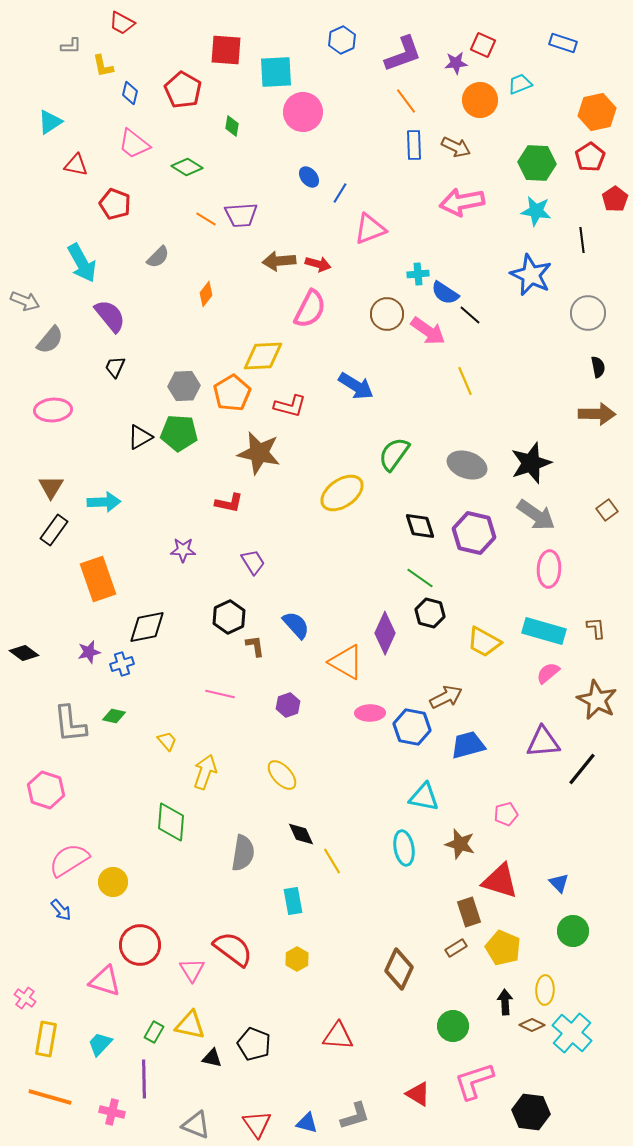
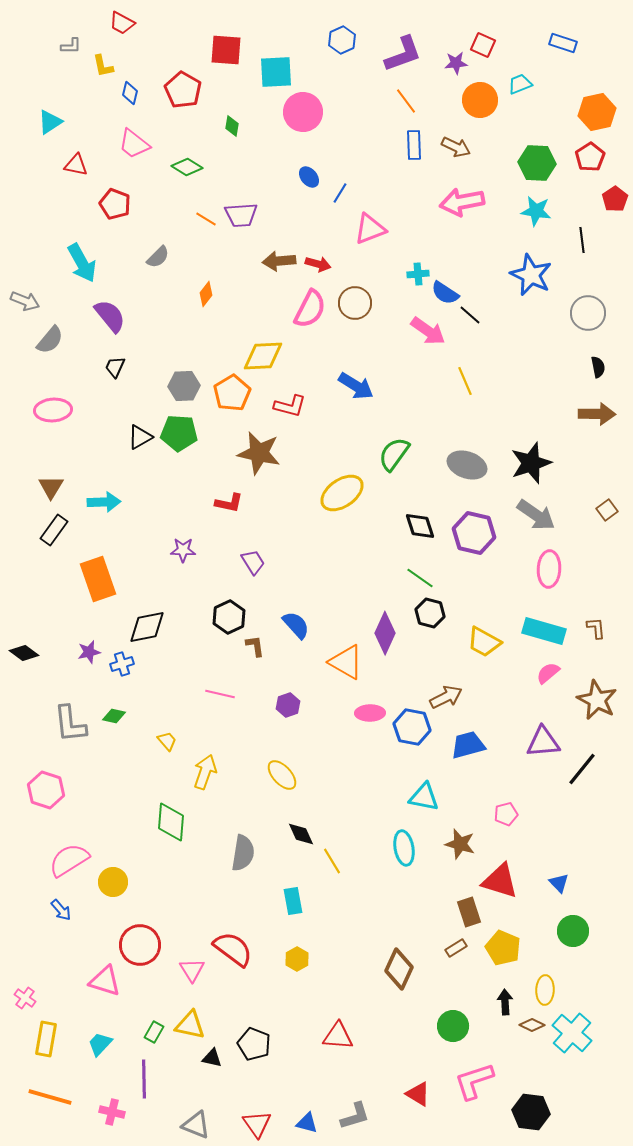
brown circle at (387, 314): moved 32 px left, 11 px up
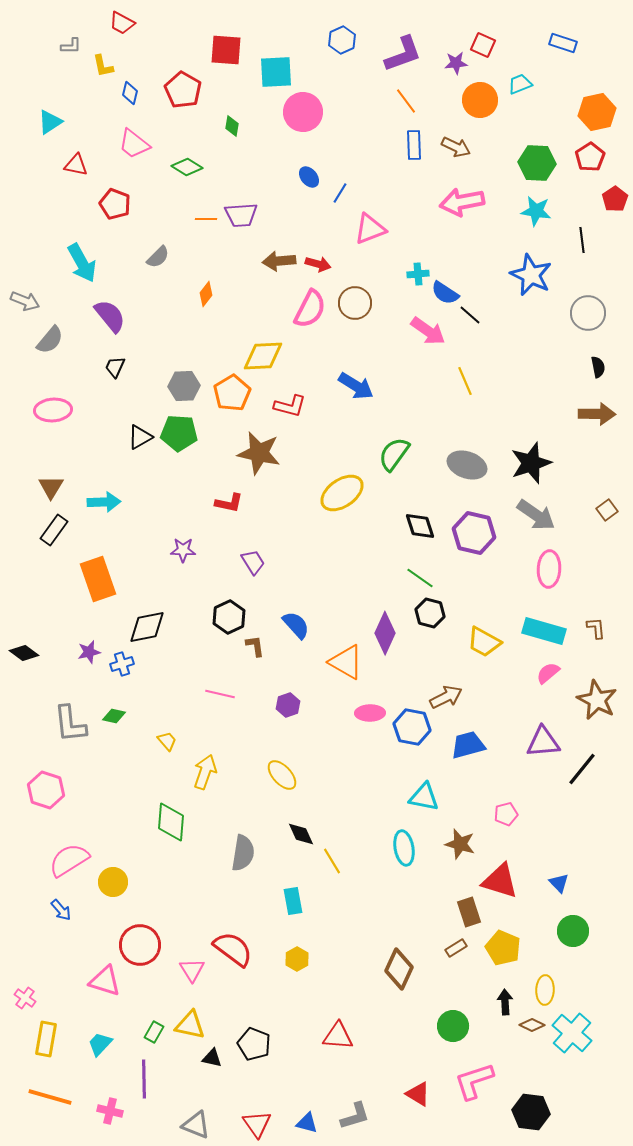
orange line at (206, 219): rotated 30 degrees counterclockwise
pink cross at (112, 1112): moved 2 px left, 1 px up
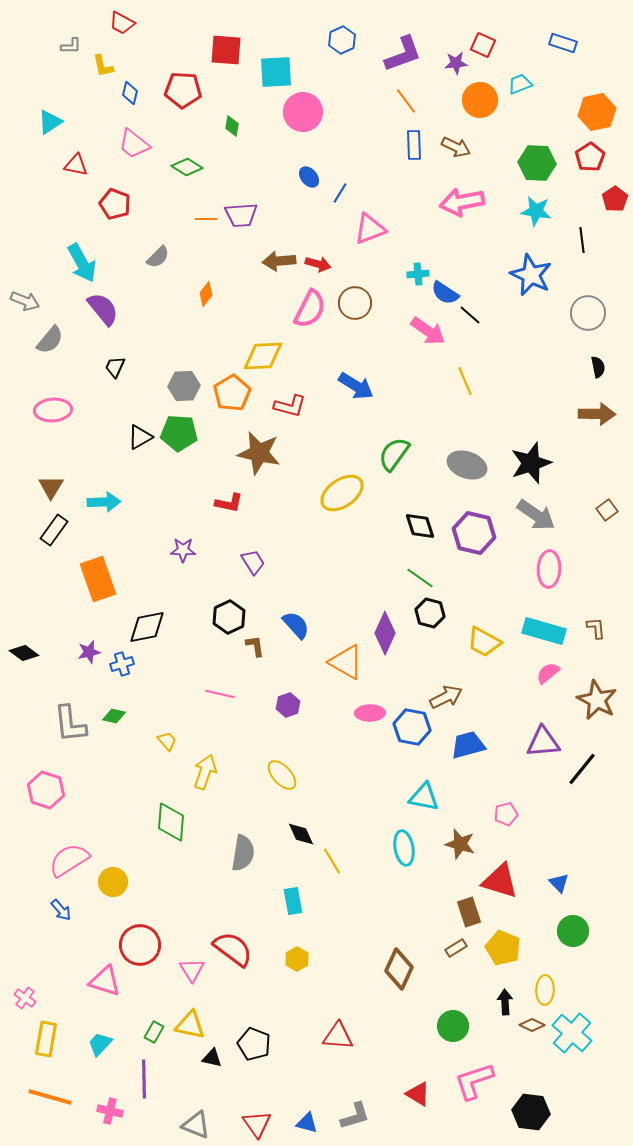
red pentagon at (183, 90): rotated 27 degrees counterclockwise
purple semicircle at (110, 316): moved 7 px left, 7 px up
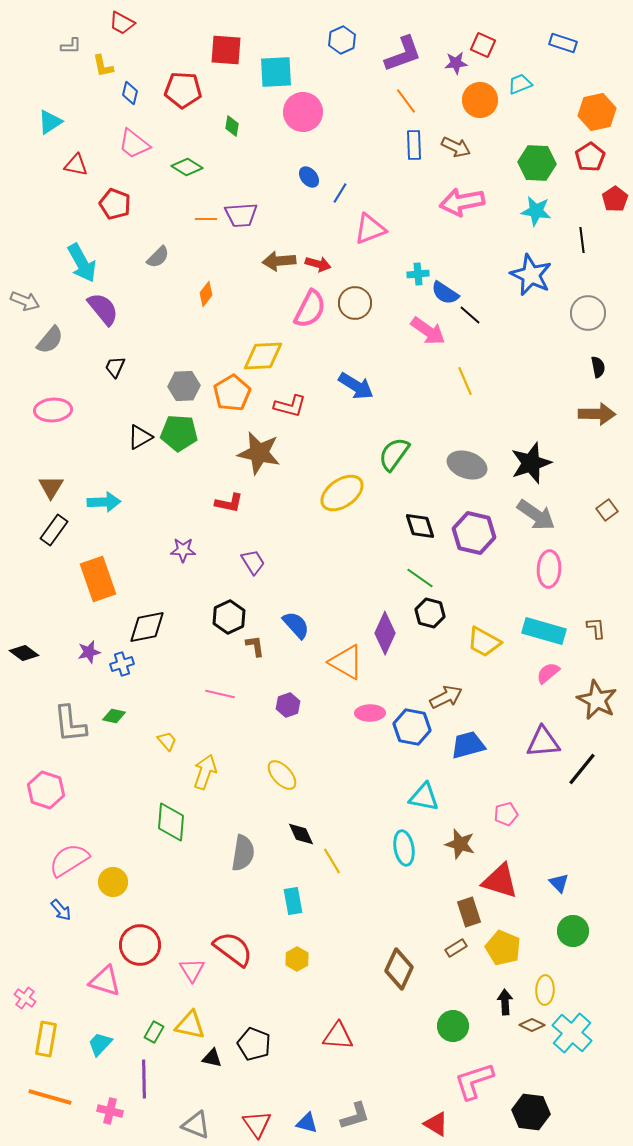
red triangle at (418, 1094): moved 18 px right, 30 px down
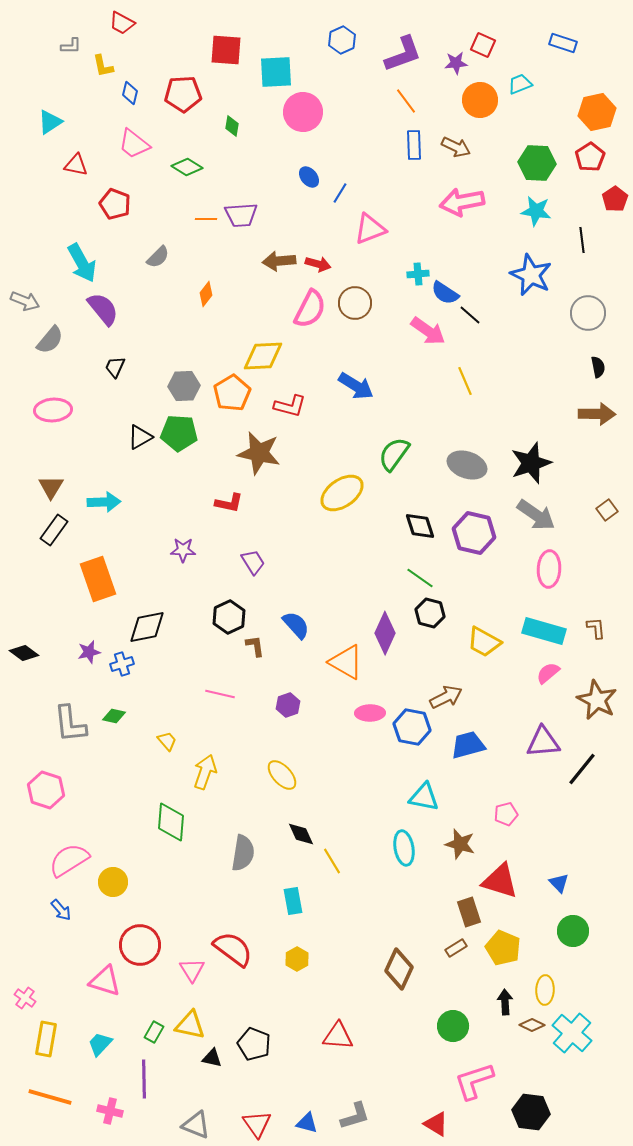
red pentagon at (183, 90): moved 4 px down; rotated 6 degrees counterclockwise
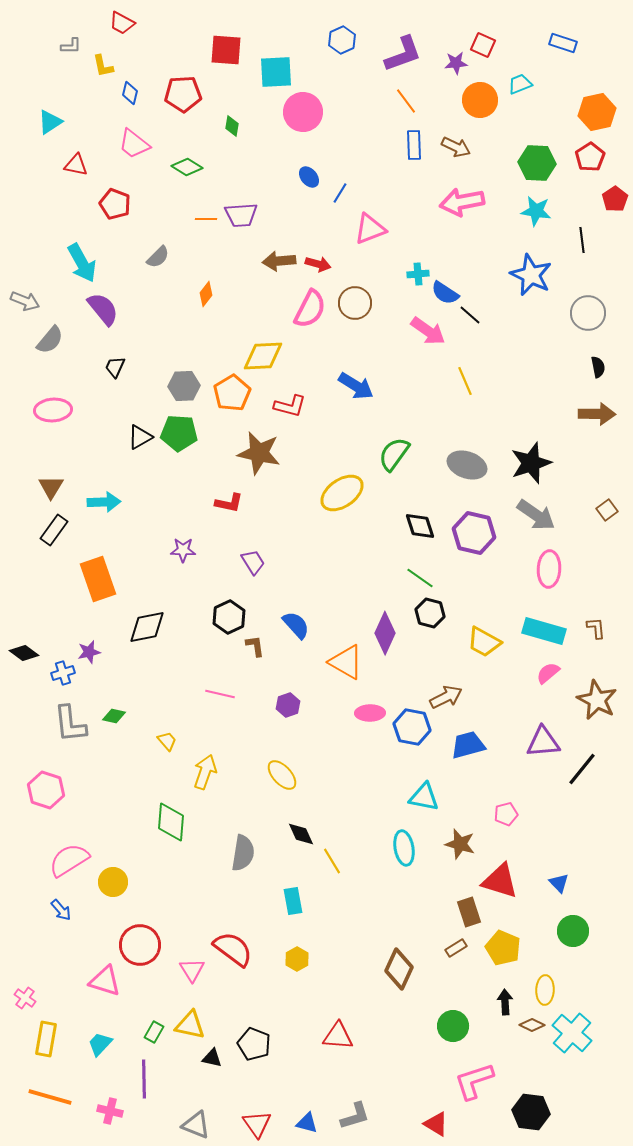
blue cross at (122, 664): moved 59 px left, 9 px down
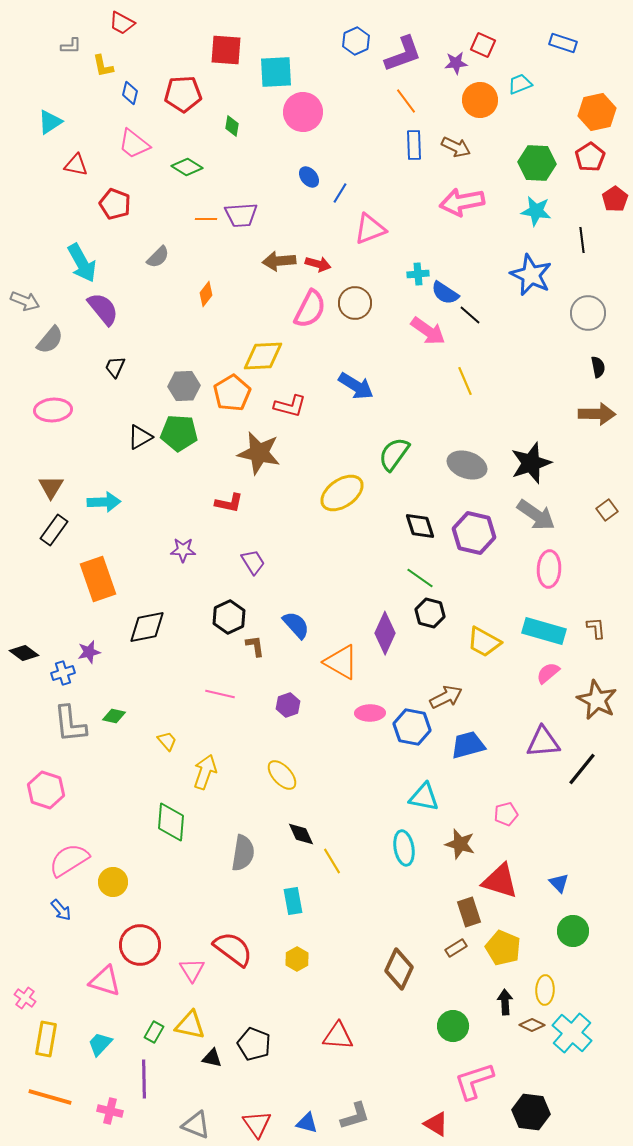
blue hexagon at (342, 40): moved 14 px right, 1 px down
orange triangle at (346, 662): moved 5 px left
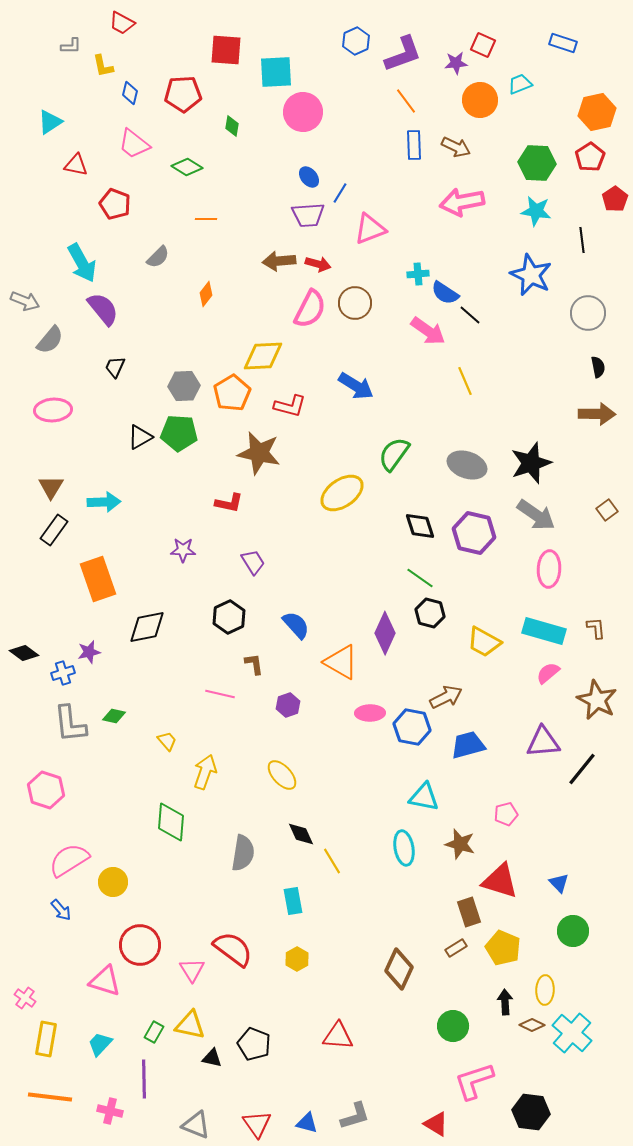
purple trapezoid at (241, 215): moved 67 px right
brown L-shape at (255, 646): moved 1 px left, 18 px down
orange line at (50, 1097): rotated 9 degrees counterclockwise
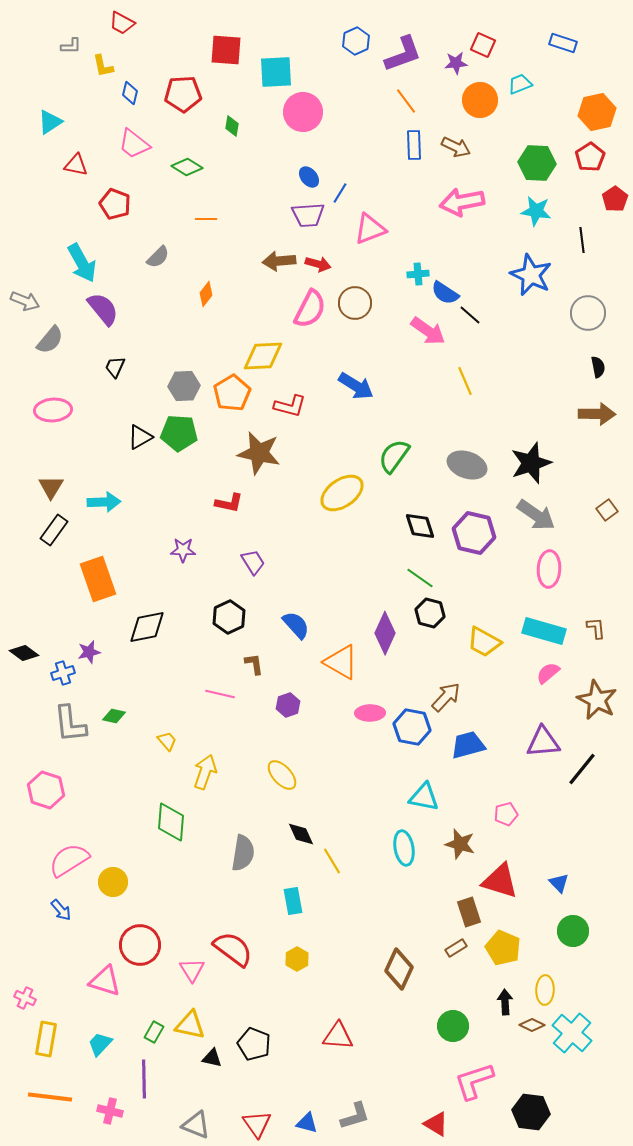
green semicircle at (394, 454): moved 2 px down
brown arrow at (446, 697): rotated 20 degrees counterclockwise
pink cross at (25, 998): rotated 10 degrees counterclockwise
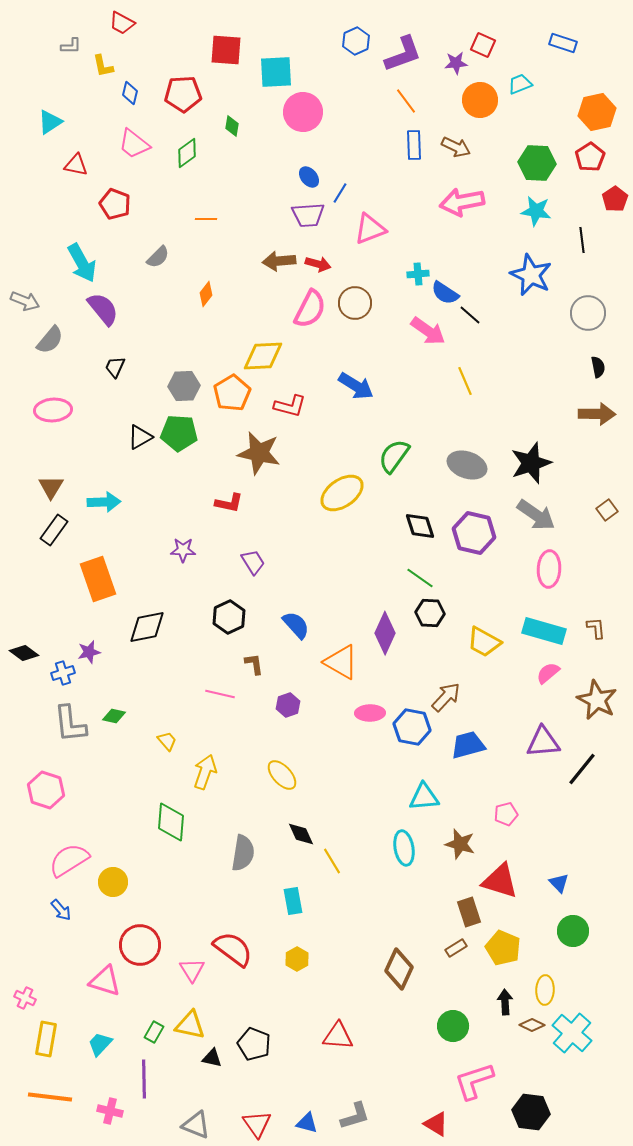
green diamond at (187, 167): moved 14 px up; rotated 68 degrees counterclockwise
black hexagon at (430, 613): rotated 12 degrees counterclockwise
cyan triangle at (424, 797): rotated 16 degrees counterclockwise
